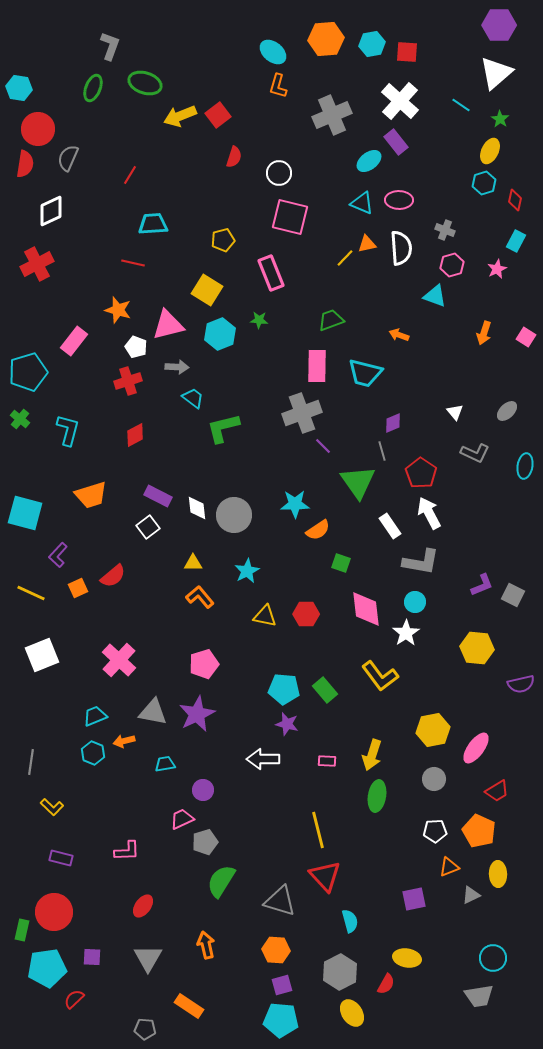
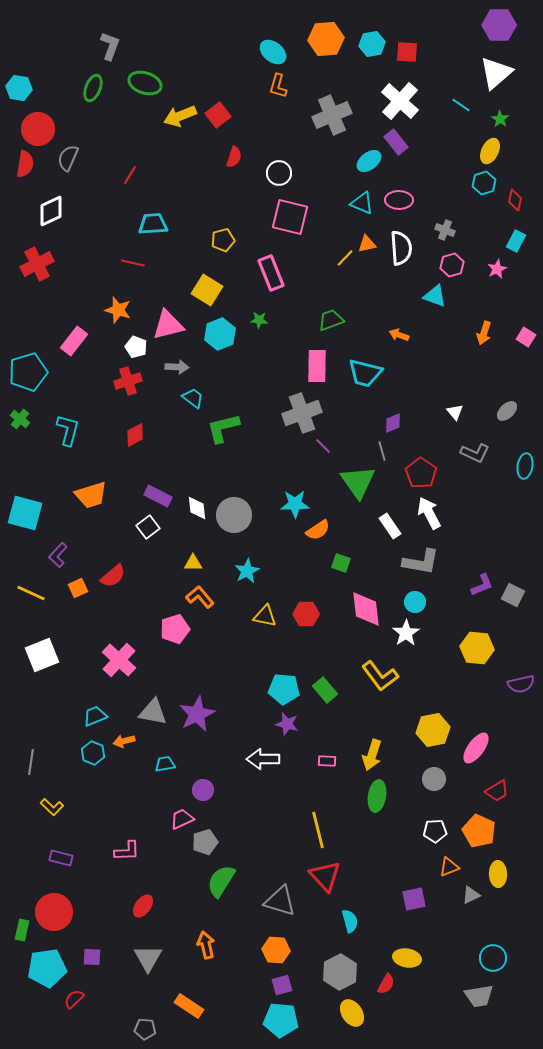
pink pentagon at (204, 664): moved 29 px left, 35 px up
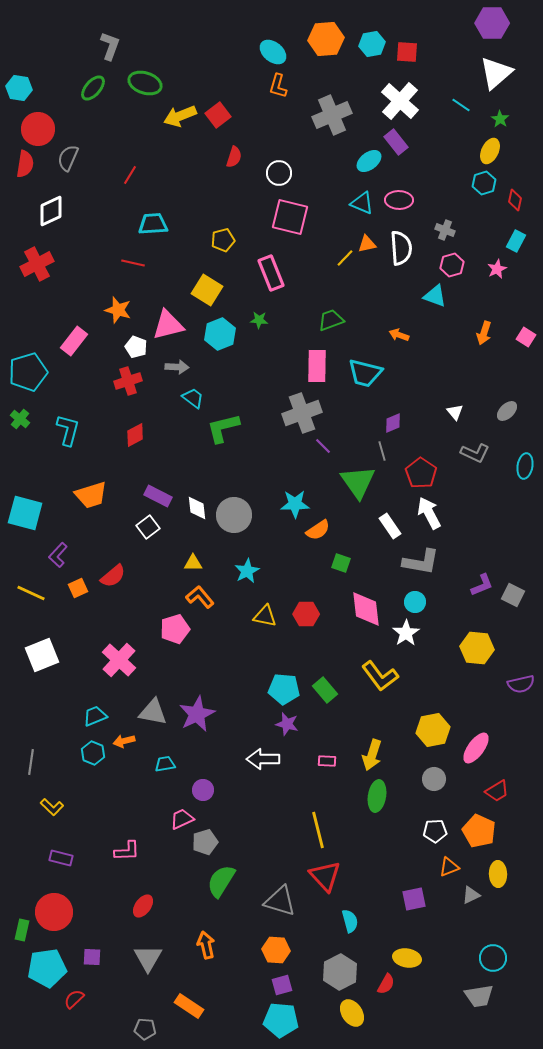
purple hexagon at (499, 25): moved 7 px left, 2 px up
green ellipse at (93, 88): rotated 20 degrees clockwise
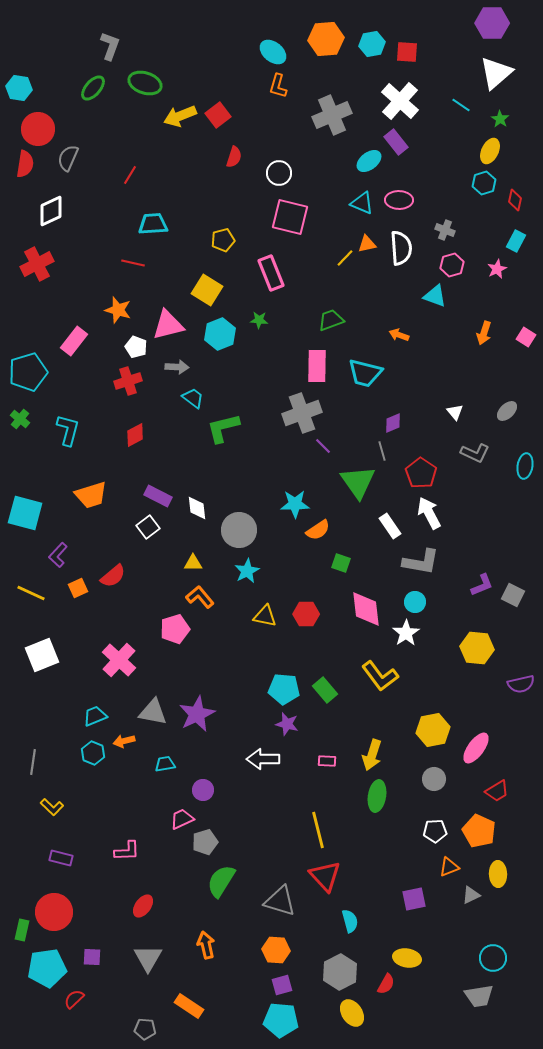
gray circle at (234, 515): moved 5 px right, 15 px down
gray line at (31, 762): moved 2 px right
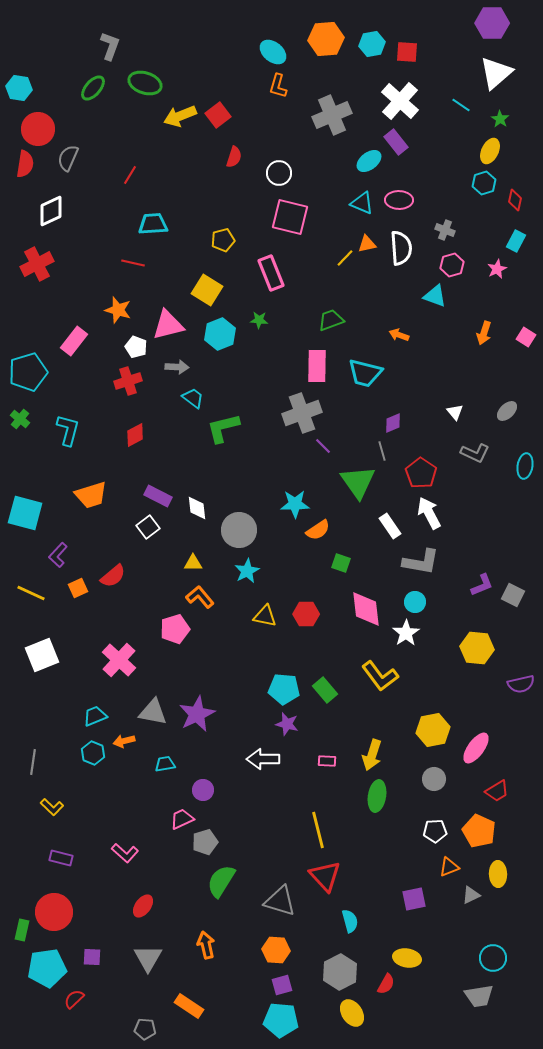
pink L-shape at (127, 851): moved 2 px left, 2 px down; rotated 44 degrees clockwise
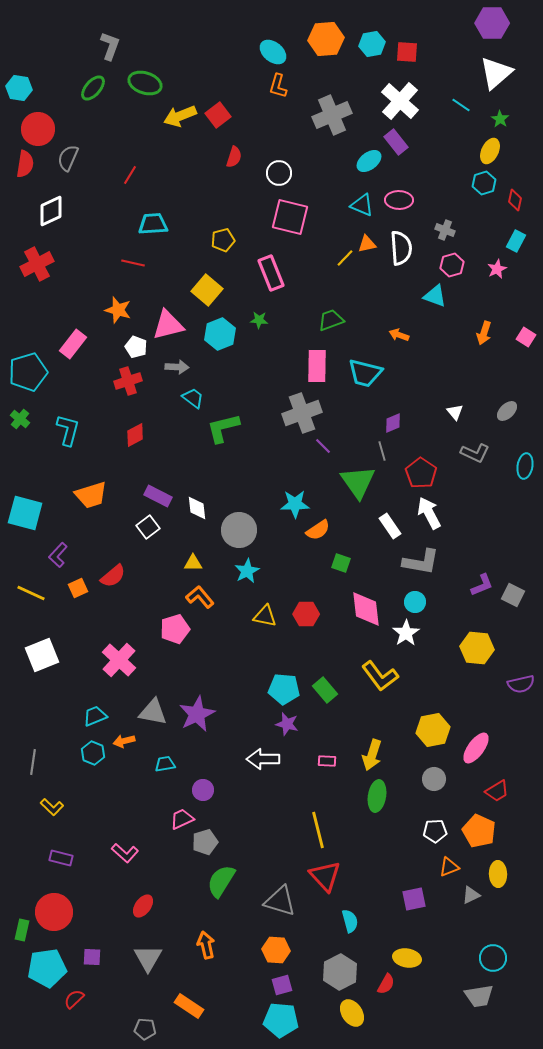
cyan triangle at (362, 203): moved 2 px down
yellow square at (207, 290): rotated 8 degrees clockwise
pink rectangle at (74, 341): moved 1 px left, 3 px down
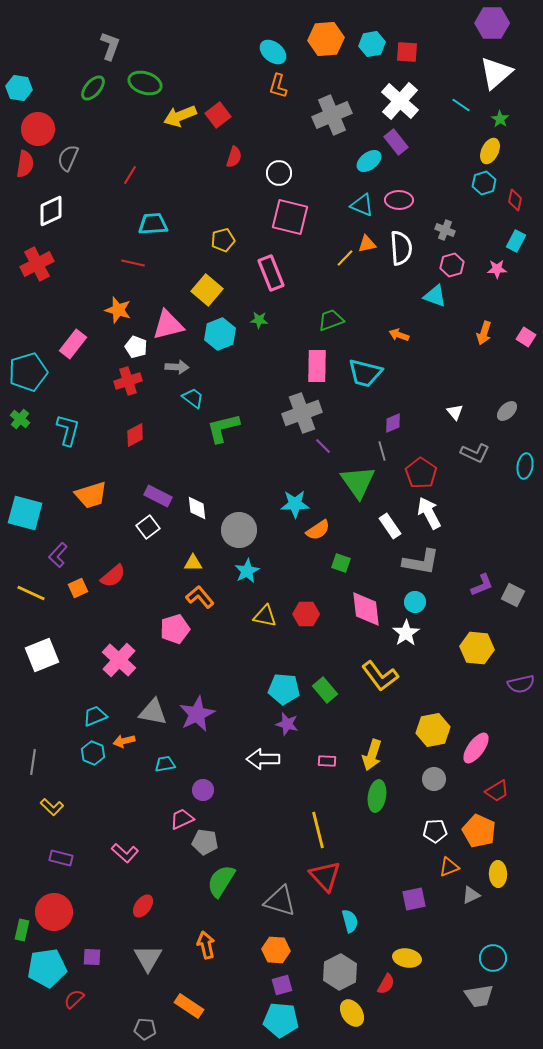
pink star at (497, 269): rotated 24 degrees clockwise
gray pentagon at (205, 842): rotated 25 degrees clockwise
